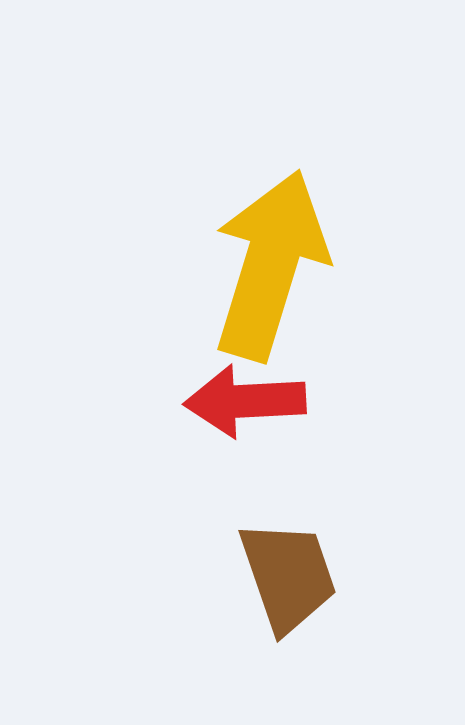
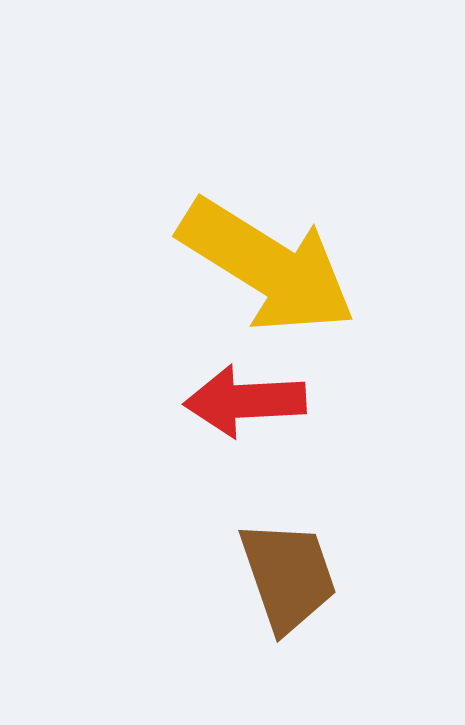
yellow arrow: moved 3 px left, 1 px down; rotated 105 degrees clockwise
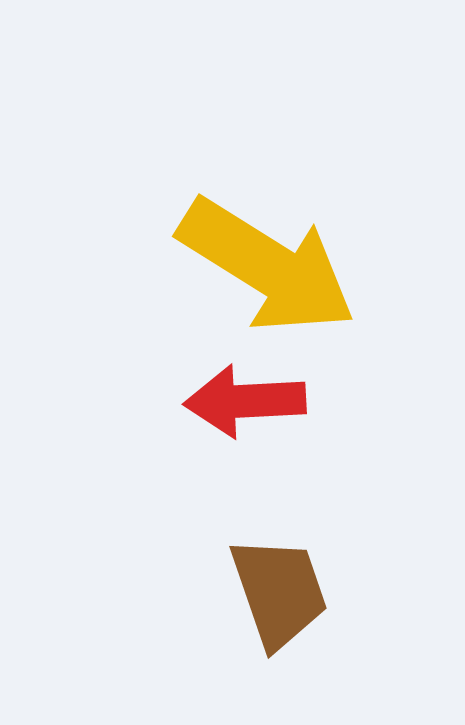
brown trapezoid: moved 9 px left, 16 px down
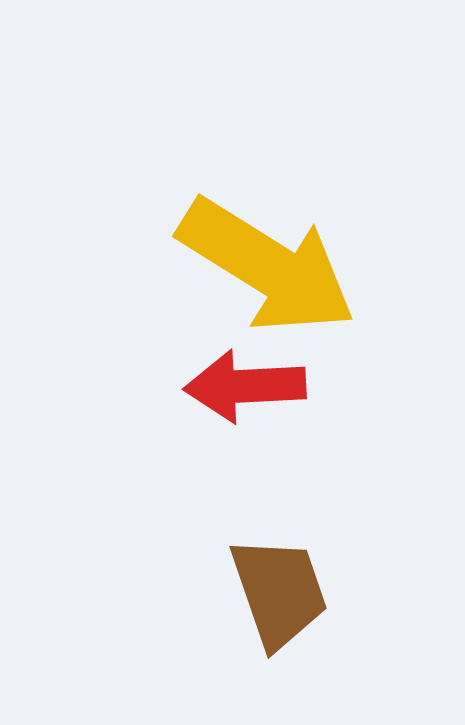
red arrow: moved 15 px up
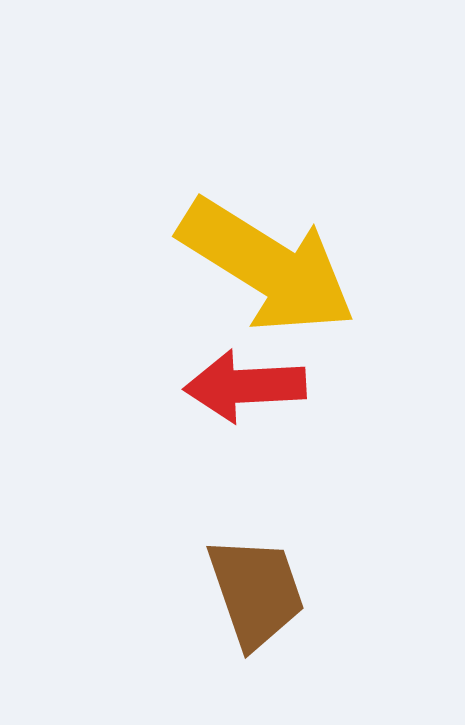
brown trapezoid: moved 23 px left
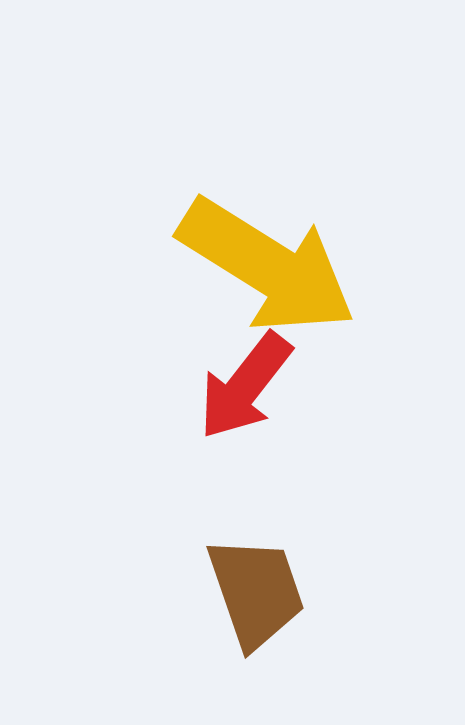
red arrow: rotated 49 degrees counterclockwise
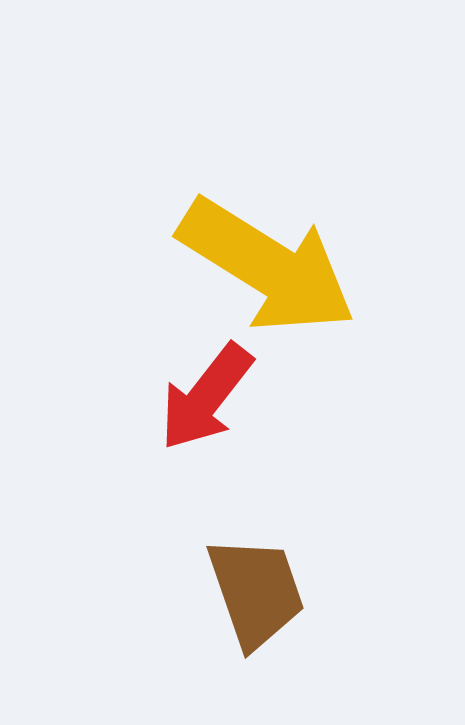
red arrow: moved 39 px left, 11 px down
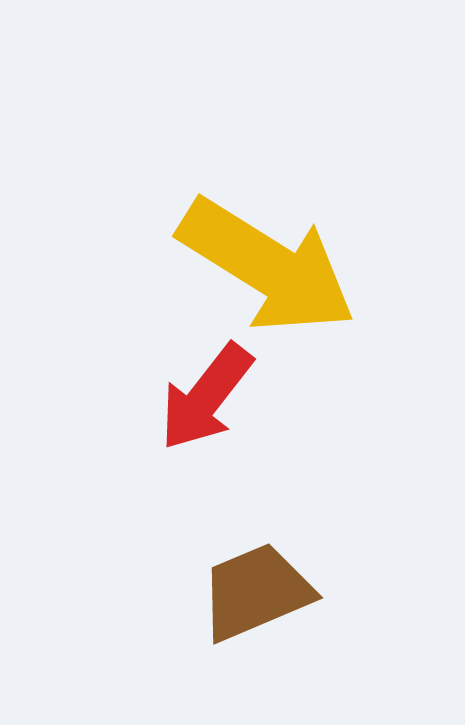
brown trapezoid: rotated 94 degrees counterclockwise
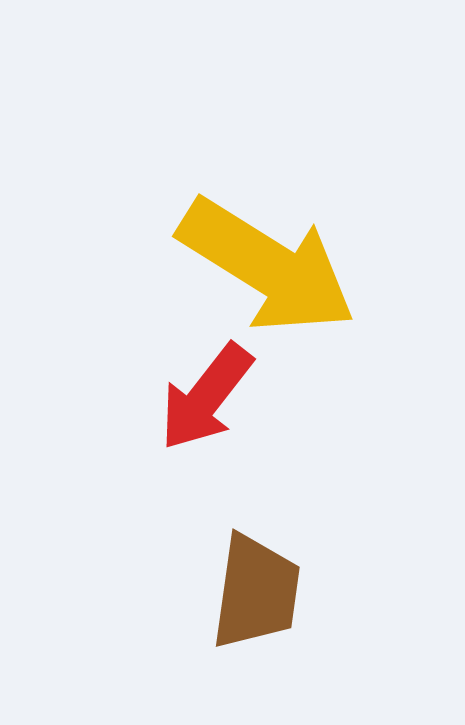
brown trapezoid: rotated 121 degrees clockwise
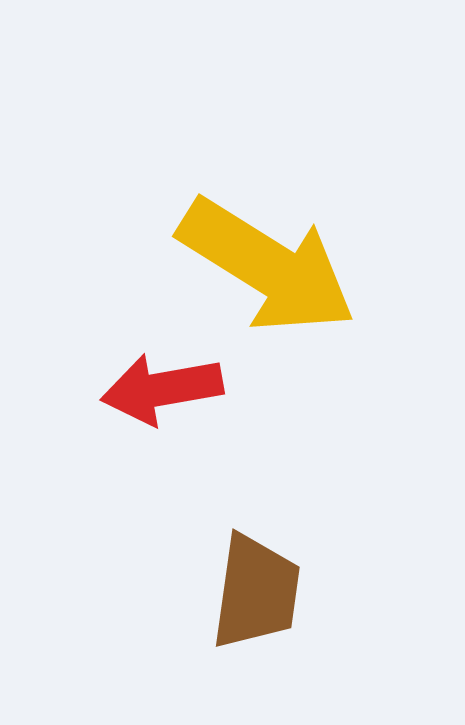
red arrow: moved 44 px left, 8 px up; rotated 42 degrees clockwise
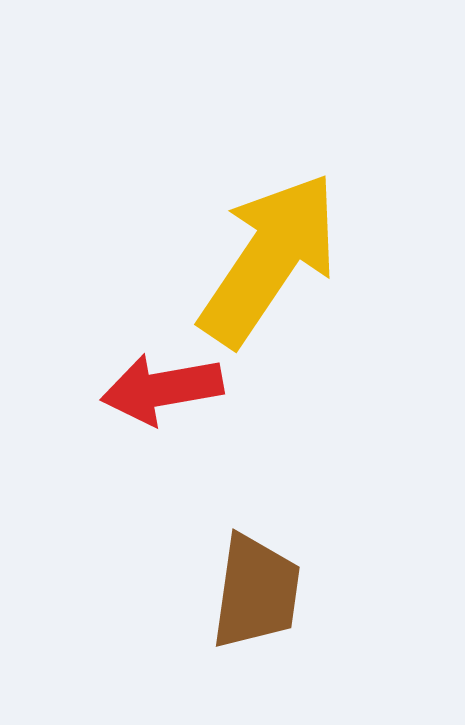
yellow arrow: moved 2 px right, 7 px up; rotated 88 degrees counterclockwise
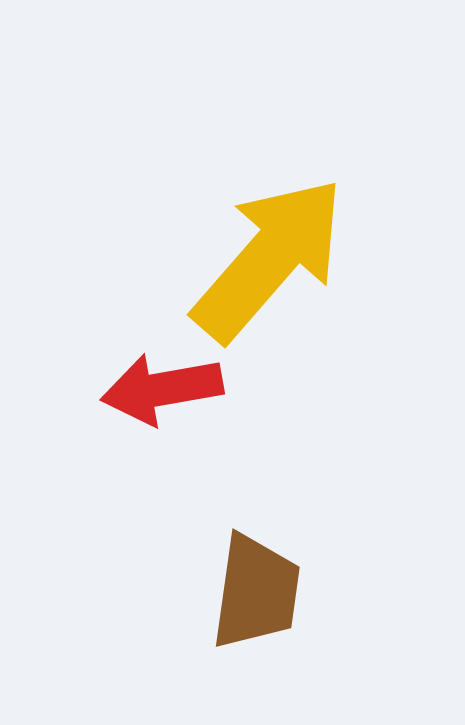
yellow arrow: rotated 7 degrees clockwise
